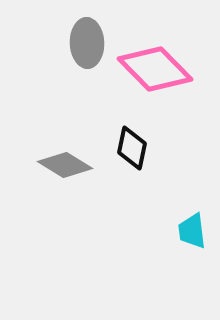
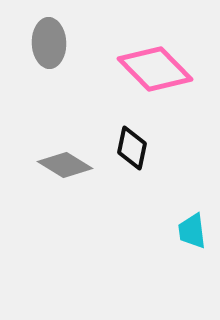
gray ellipse: moved 38 px left
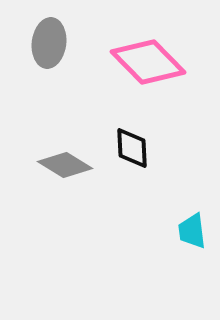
gray ellipse: rotated 9 degrees clockwise
pink diamond: moved 7 px left, 7 px up
black diamond: rotated 15 degrees counterclockwise
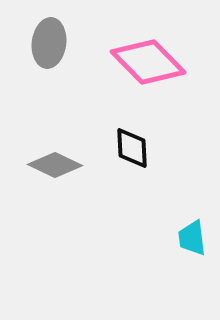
gray diamond: moved 10 px left; rotated 6 degrees counterclockwise
cyan trapezoid: moved 7 px down
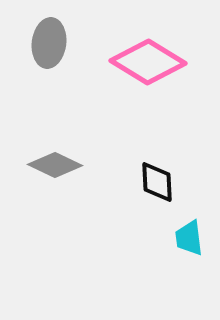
pink diamond: rotated 14 degrees counterclockwise
black diamond: moved 25 px right, 34 px down
cyan trapezoid: moved 3 px left
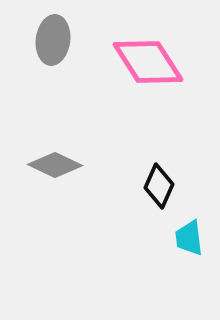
gray ellipse: moved 4 px right, 3 px up
pink diamond: rotated 26 degrees clockwise
black diamond: moved 2 px right, 4 px down; rotated 27 degrees clockwise
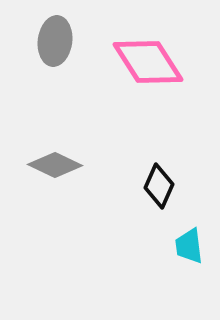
gray ellipse: moved 2 px right, 1 px down
cyan trapezoid: moved 8 px down
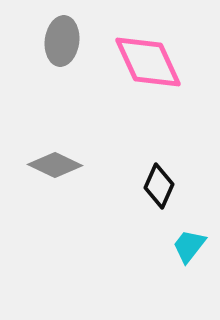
gray ellipse: moved 7 px right
pink diamond: rotated 8 degrees clockwise
cyan trapezoid: rotated 45 degrees clockwise
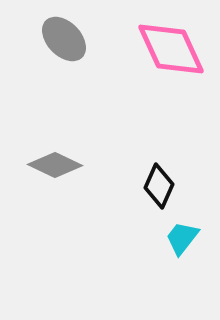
gray ellipse: moved 2 px right, 2 px up; rotated 51 degrees counterclockwise
pink diamond: moved 23 px right, 13 px up
cyan trapezoid: moved 7 px left, 8 px up
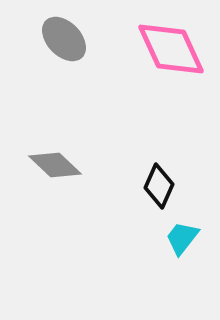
gray diamond: rotated 18 degrees clockwise
